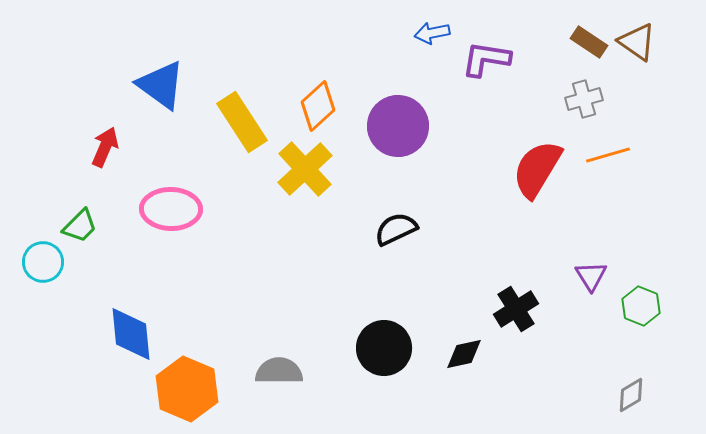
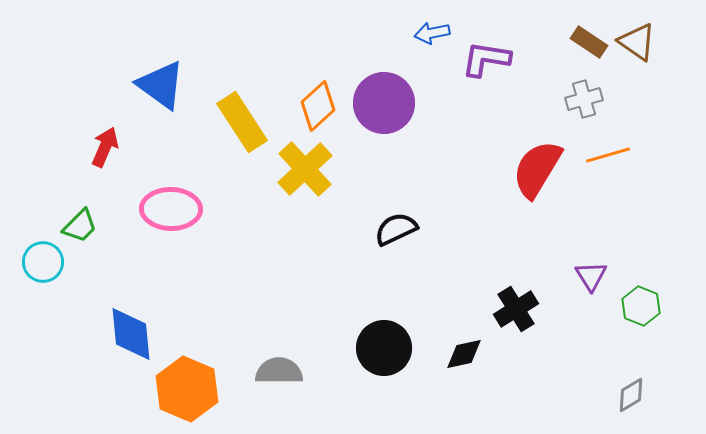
purple circle: moved 14 px left, 23 px up
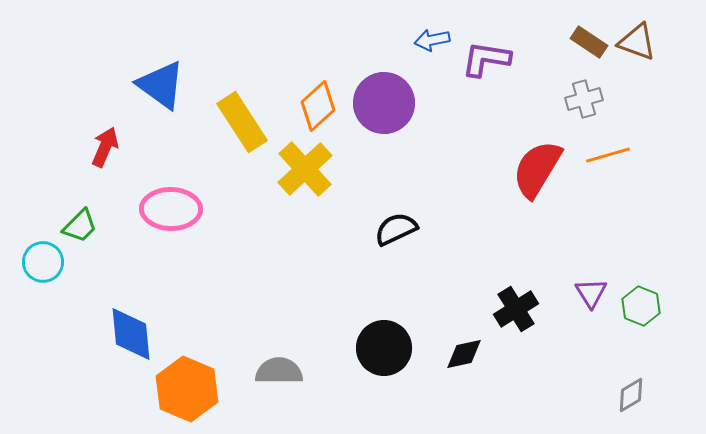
blue arrow: moved 7 px down
brown triangle: rotated 15 degrees counterclockwise
purple triangle: moved 17 px down
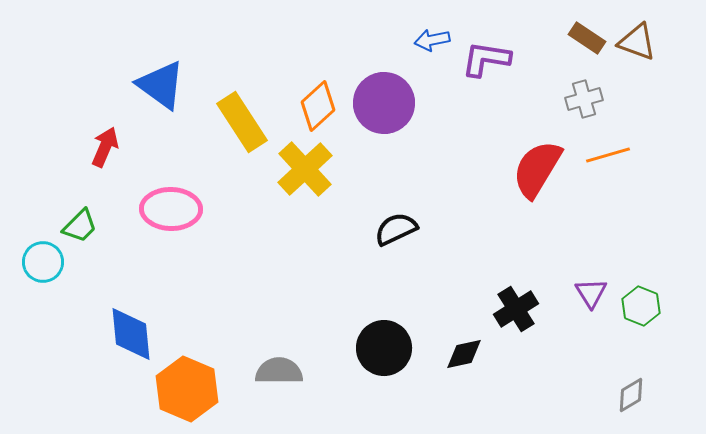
brown rectangle: moved 2 px left, 4 px up
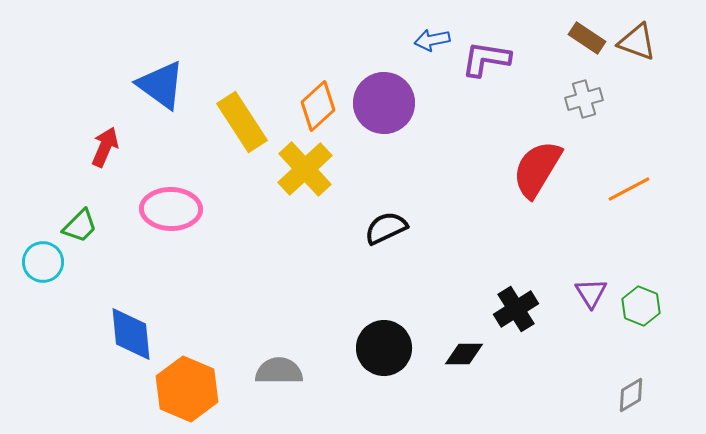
orange line: moved 21 px right, 34 px down; rotated 12 degrees counterclockwise
black semicircle: moved 10 px left, 1 px up
black diamond: rotated 12 degrees clockwise
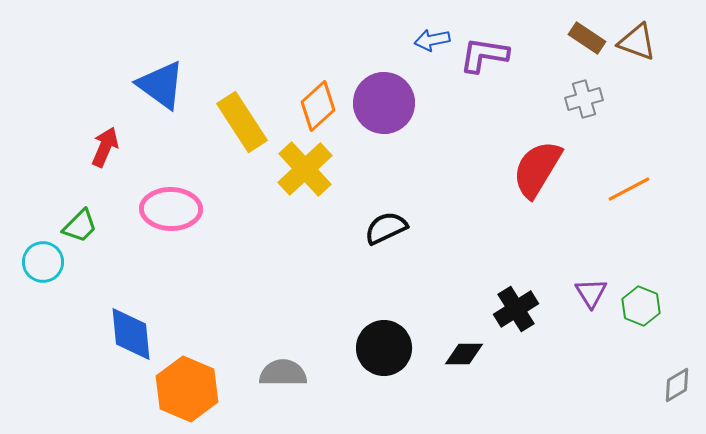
purple L-shape: moved 2 px left, 4 px up
gray semicircle: moved 4 px right, 2 px down
gray diamond: moved 46 px right, 10 px up
